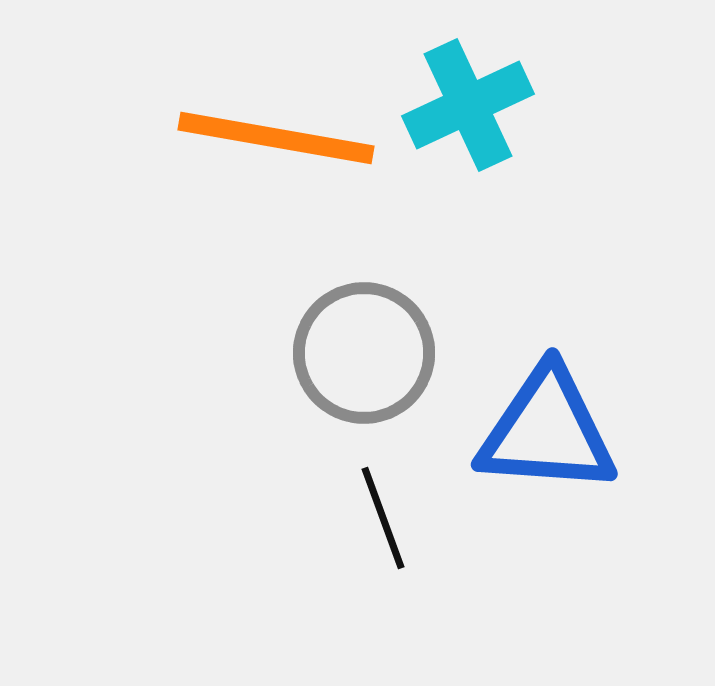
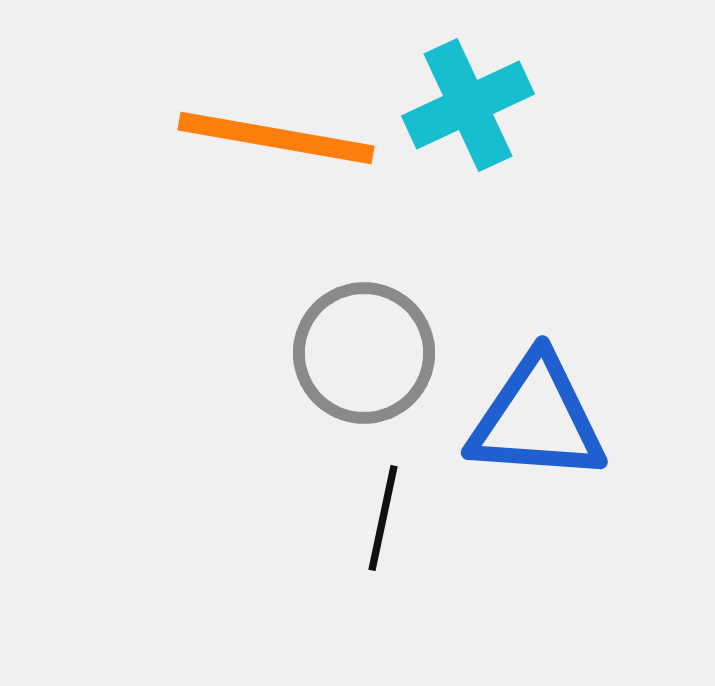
blue triangle: moved 10 px left, 12 px up
black line: rotated 32 degrees clockwise
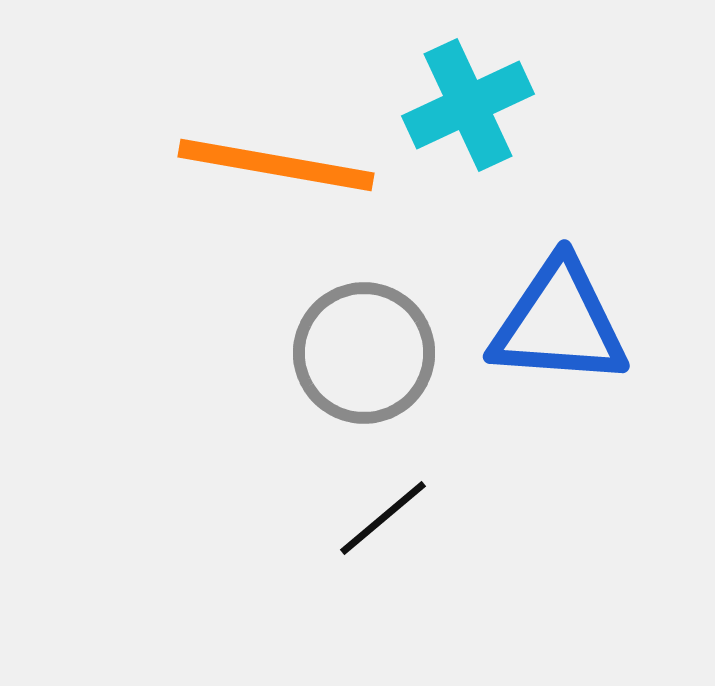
orange line: moved 27 px down
blue triangle: moved 22 px right, 96 px up
black line: rotated 38 degrees clockwise
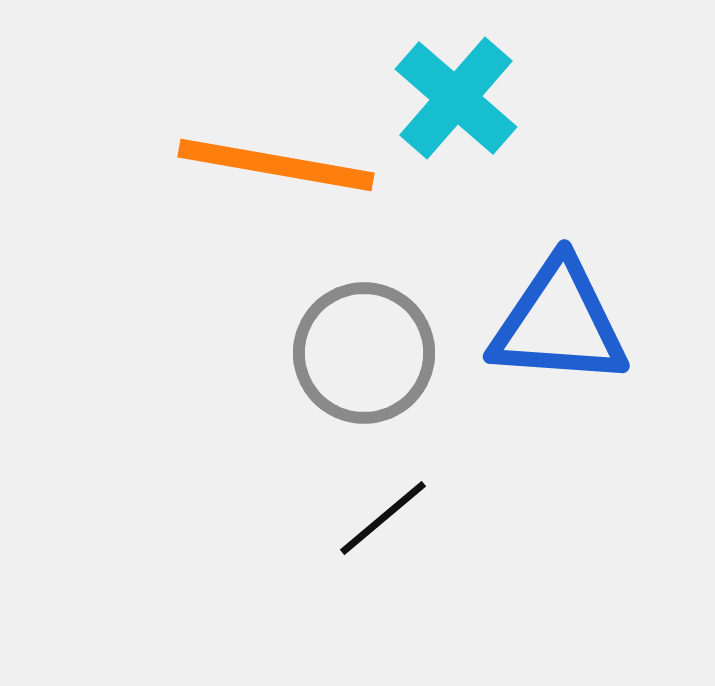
cyan cross: moved 12 px left, 7 px up; rotated 24 degrees counterclockwise
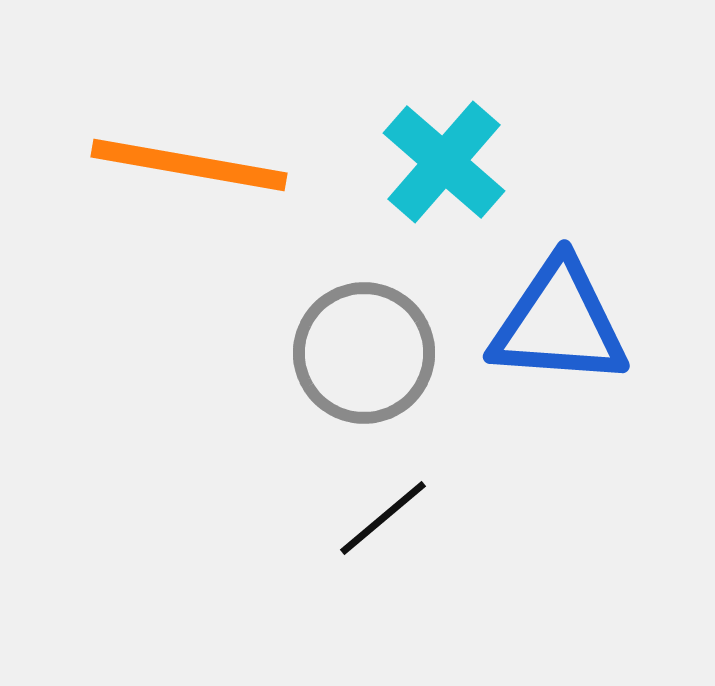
cyan cross: moved 12 px left, 64 px down
orange line: moved 87 px left
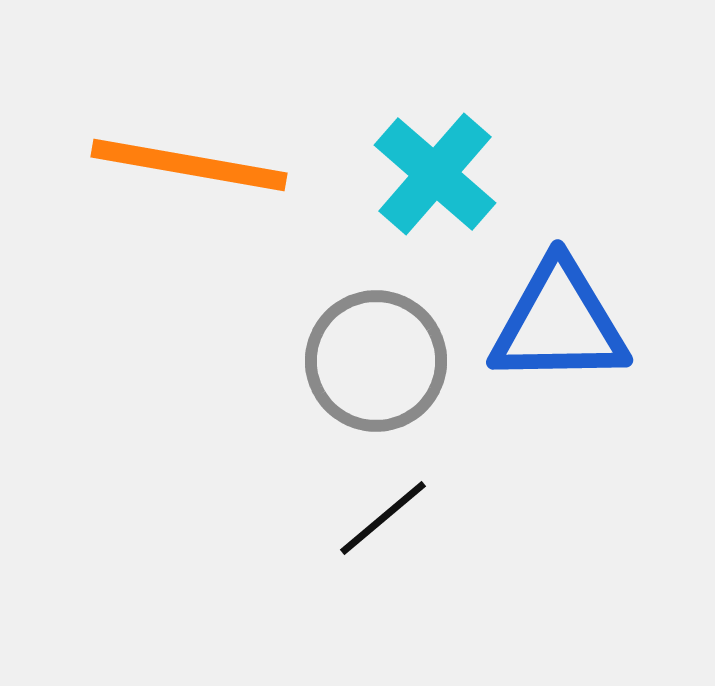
cyan cross: moved 9 px left, 12 px down
blue triangle: rotated 5 degrees counterclockwise
gray circle: moved 12 px right, 8 px down
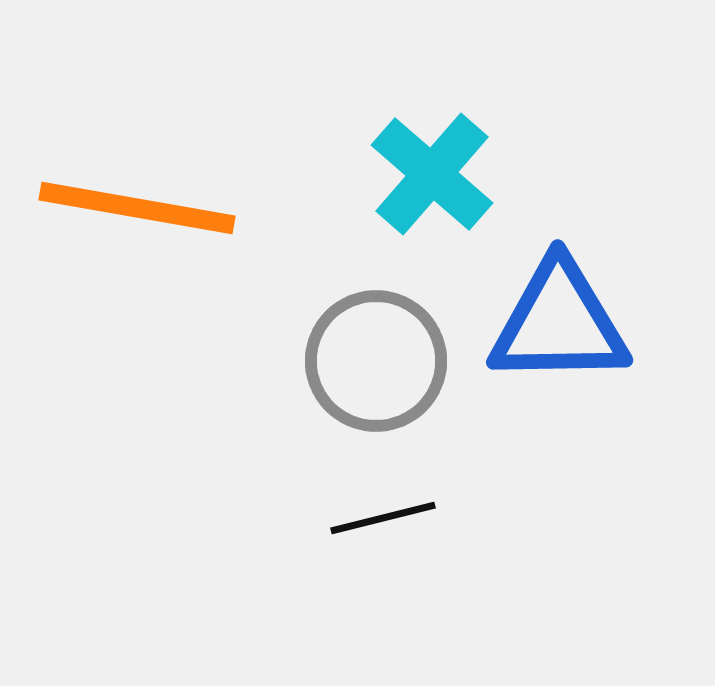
orange line: moved 52 px left, 43 px down
cyan cross: moved 3 px left
black line: rotated 26 degrees clockwise
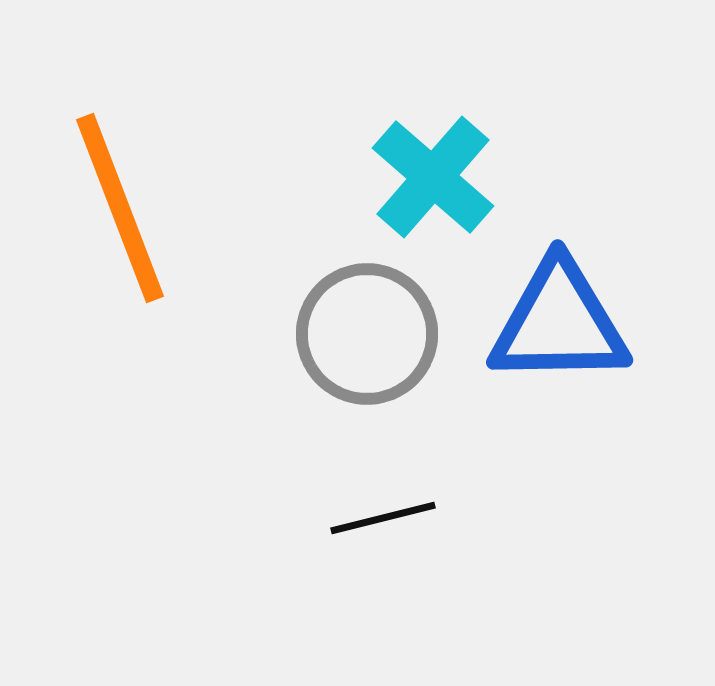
cyan cross: moved 1 px right, 3 px down
orange line: moved 17 px left; rotated 59 degrees clockwise
gray circle: moved 9 px left, 27 px up
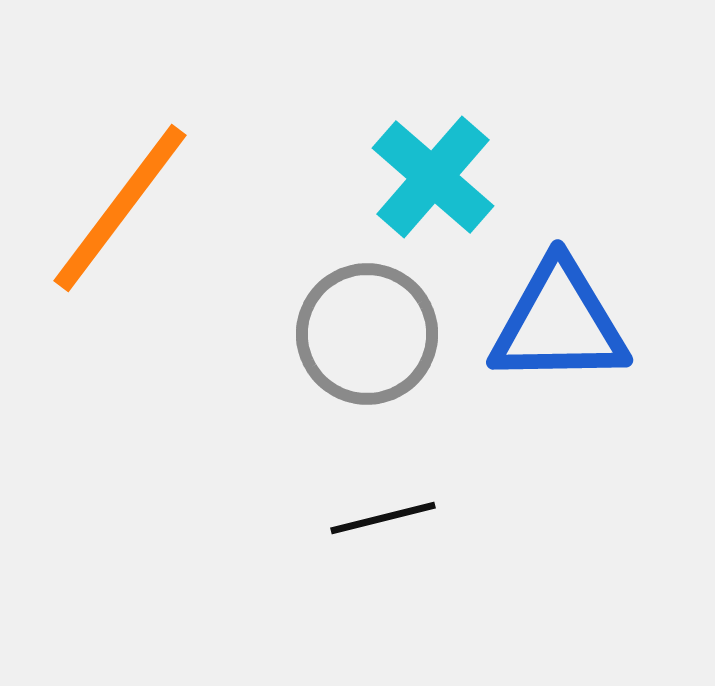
orange line: rotated 58 degrees clockwise
